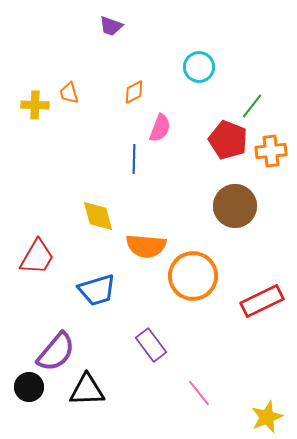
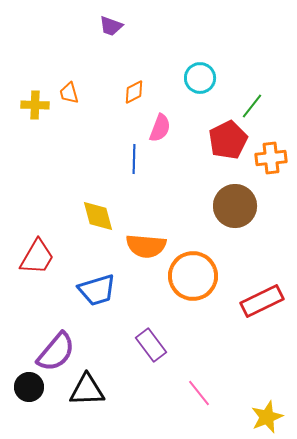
cyan circle: moved 1 px right, 11 px down
red pentagon: rotated 24 degrees clockwise
orange cross: moved 7 px down
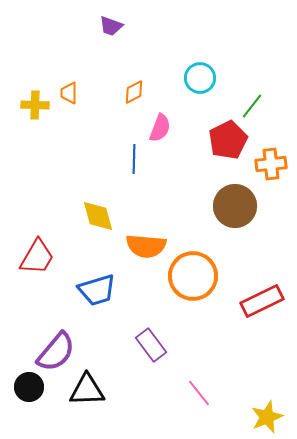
orange trapezoid: rotated 15 degrees clockwise
orange cross: moved 6 px down
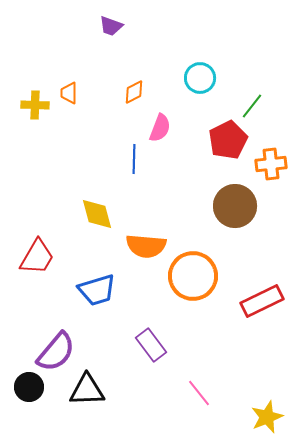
yellow diamond: moved 1 px left, 2 px up
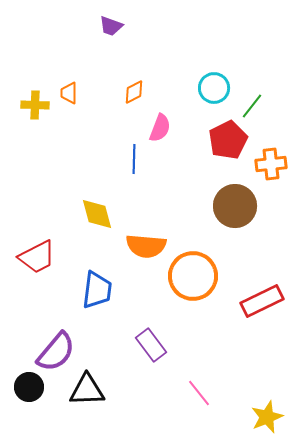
cyan circle: moved 14 px right, 10 px down
red trapezoid: rotated 33 degrees clockwise
blue trapezoid: rotated 66 degrees counterclockwise
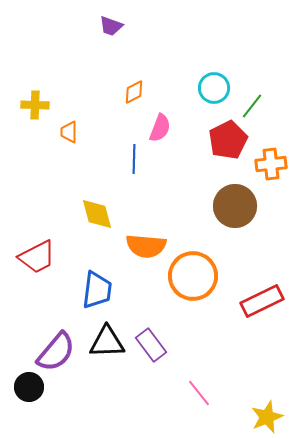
orange trapezoid: moved 39 px down
black triangle: moved 20 px right, 48 px up
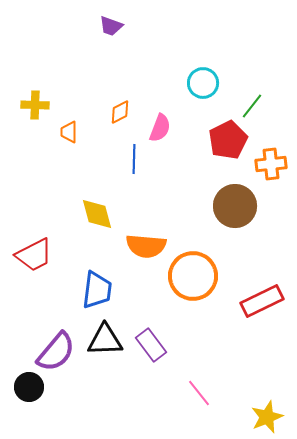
cyan circle: moved 11 px left, 5 px up
orange diamond: moved 14 px left, 20 px down
red trapezoid: moved 3 px left, 2 px up
black triangle: moved 2 px left, 2 px up
